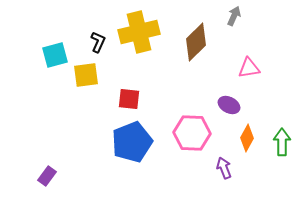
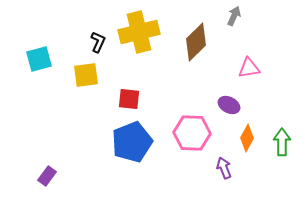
cyan square: moved 16 px left, 4 px down
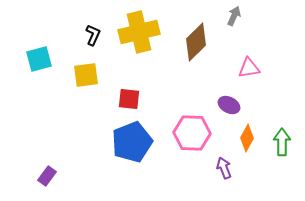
black L-shape: moved 5 px left, 7 px up
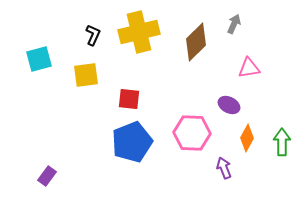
gray arrow: moved 8 px down
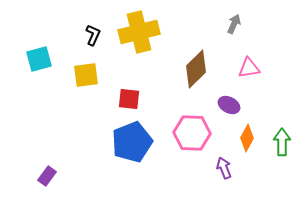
brown diamond: moved 27 px down
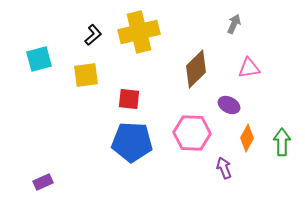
black L-shape: rotated 25 degrees clockwise
blue pentagon: rotated 24 degrees clockwise
purple rectangle: moved 4 px left, 6 px down; rotated 30 degrees clockwise
